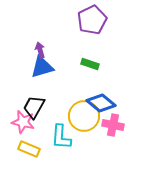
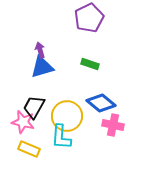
purple pentagon: moved 3 px left, 2 px up
yellow circle: moved 17 px left
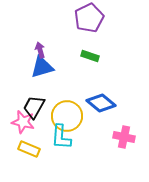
green rectangle: moved 8 px up
pink cross: moved 11 px right, 12 px down
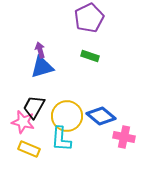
blue diamond: moved 13 px down
cyan L-shape: moved 2 px down
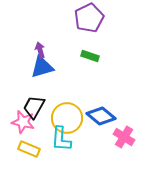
yellow circle: moved 2 px down
pink cross: rotated 20 degrees clockwise
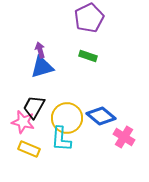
green rectangle: moved 2 px left
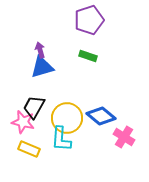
purple pentagon: moved 2 px down; rotated 8 degrees clockwise
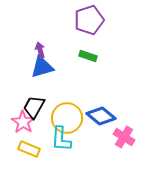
pink star: rotated 20 degrees clockwise
